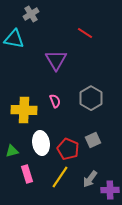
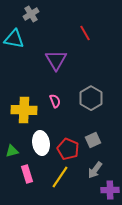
red line: rotated 28 degrees clockwise
gray arrow: moved 5 px right, 9 px up
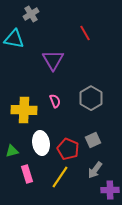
purple triangle: moved 3 px left
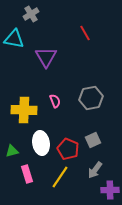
purple triangle: moved 7 px left, 3 px up
gray hexagon: rotated 20 degrees clockwise
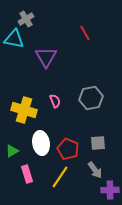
gray cross: moved 5 px left, 5 px down
yellow cross: rotated 15 degrees clockwise
gray square: moved 5 px right, 3 px down; rotated 21 degrees clockwise
green triangle: rotated 16 degrees counterclockwise
gray arrow: rotated 72 degrees counterclockwise
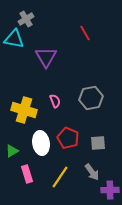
red pentagon: moved 11 px up
gray arrow: moved 3 px left, 2 px down
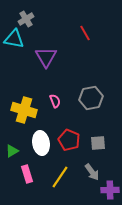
red pentagon: moved 1 px right, 2 px down
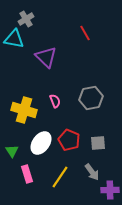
purple triangle: rotated 15 degrees counterclockwise
white ellipse: rotated 45 degrees clockwise
green triangle: rotated 32 degrees counterclockwise
